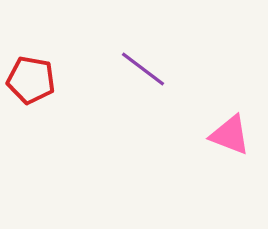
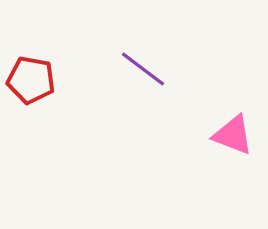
pink triangle: moved 3 px right
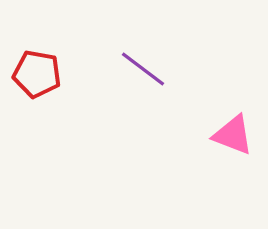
red pentagon: moved 6 px right, 6 px up
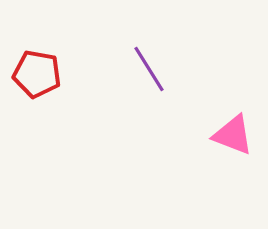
purple line: moved 6 px right; rotated 21 degrees clockwise
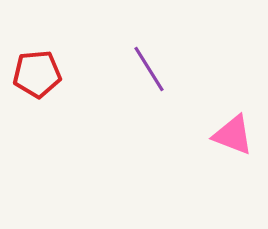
red pentagon: rotated 15 degrees counterclockwise
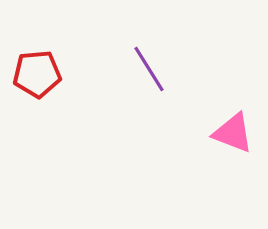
pink triangle: moved 2 px up
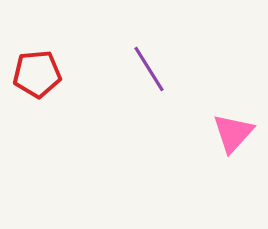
pink triangle: rotated 51 degrees clockwise
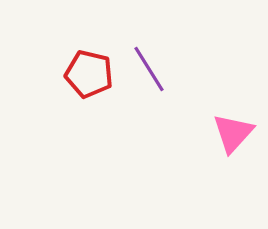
red pentagon: moved 52 px right; rotated 18 degrees clockwise
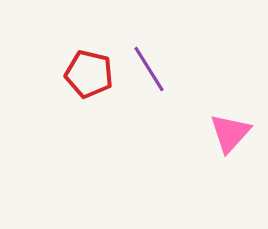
pink triangle: moved 3 px left
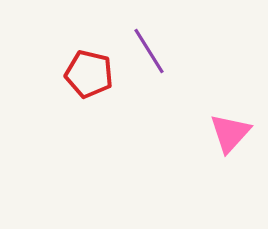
purple line: moved 18 px up
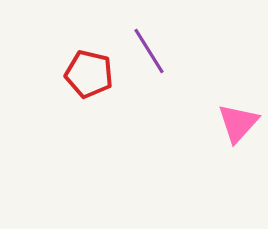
pink triangle: moved 8 px right, 10 px up
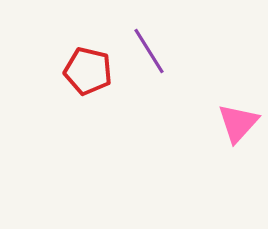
red pentagon: moved 1 px left, 3 px up
